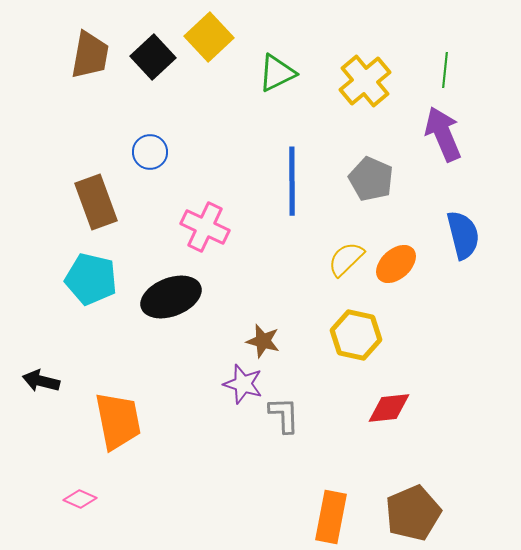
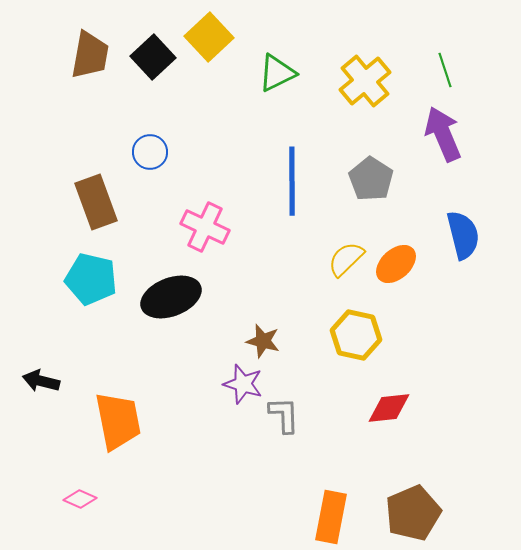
green line: rotated 24 degrees counterclockwise
gray pentagon: rotated 9 degrees clockwise
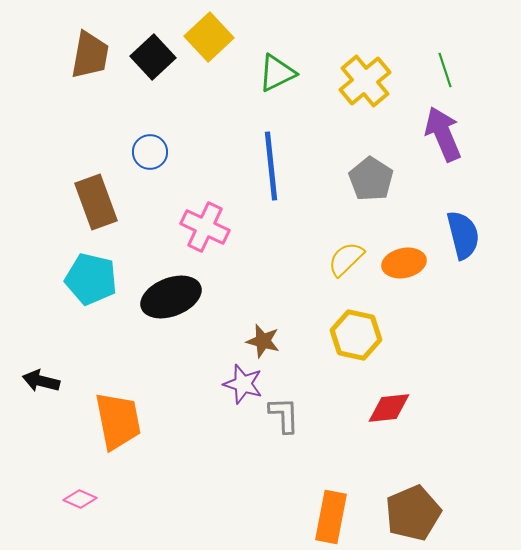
blue line: moved 21 px left, 15 px up; rotated 6 degrees counterclockwise
orange ellipse: moved 8 px right, 1 px up; rotated 30 degrees clockwise
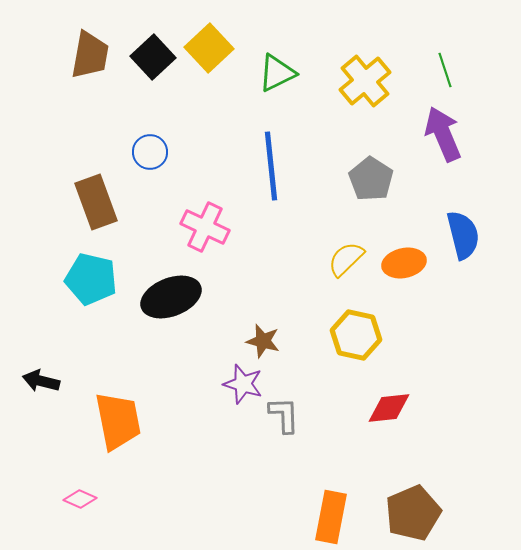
yellow square: moved 11 px down
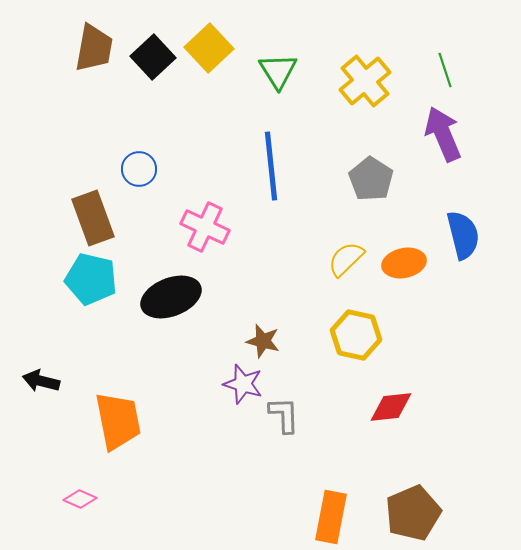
brown trapezoid: moved 4 px right, 7 px up
green triangle: moved 1 px right, 2 px up; rotated 36 degrees counterclockwise
blue circle: moved 11 px left, 17 px down
brown rectangle: moved 3 px left, 16 px down
red diamond: moved 2 px right, 1 px up
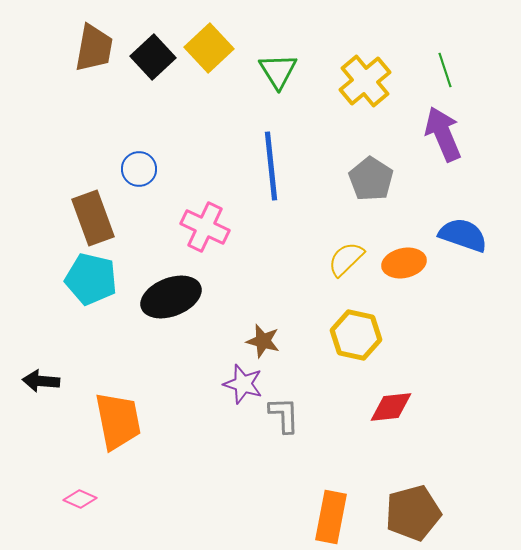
blue semicircle: rotated 57 degrees counterclockwise
black arrow: rotated 9 degrees counterclockwise
brown pentagon: rotated 8 degrees clockwise
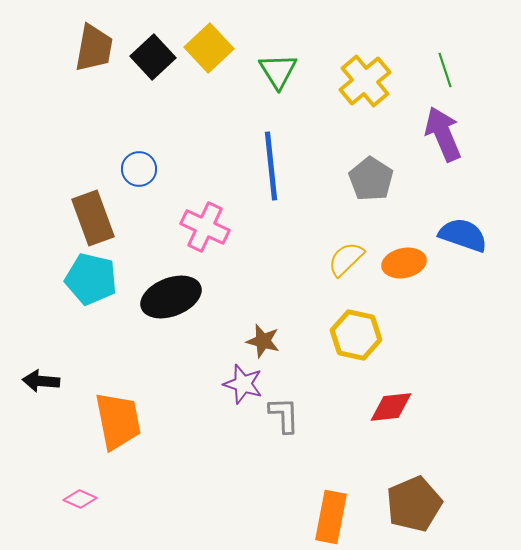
brown pentagon: moved 1 px right, 9 px up; rotated 8 degrees counterclockwise
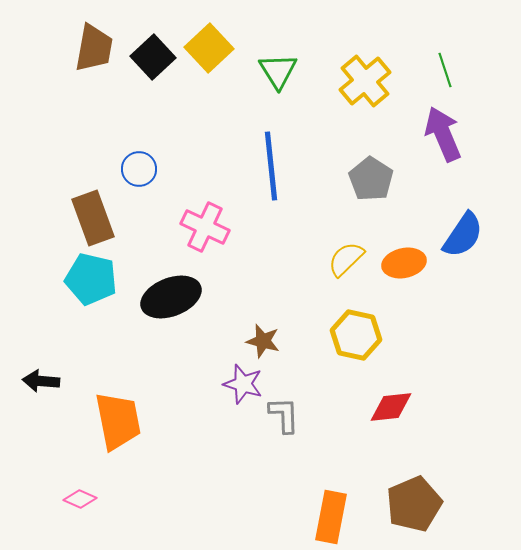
blue semicircle: rotated 105 degrees clockwise
